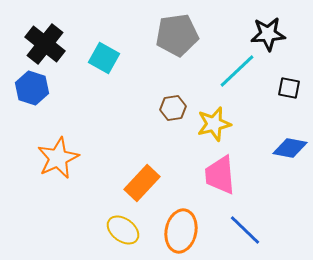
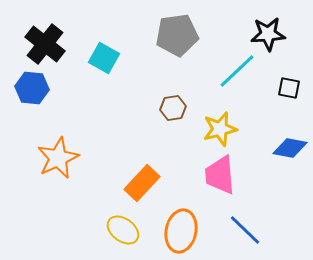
blue hexagon: rotated 12 degrees counterclockwise
yellow star: moved 6 px right, 5 px down
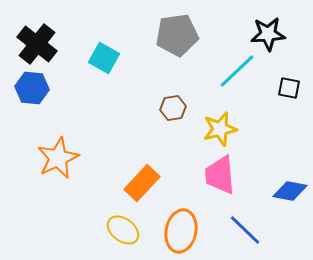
black cross: moved 8 px left
blue diamond: moved 43 px down
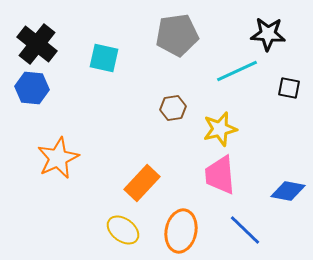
black star: rotated 8 degrees clockwise
cyan square: rotated 16 degrees counterclockwise
cyan line: rotated 18 degrees clockwise
blue diamond: moved 2 px left
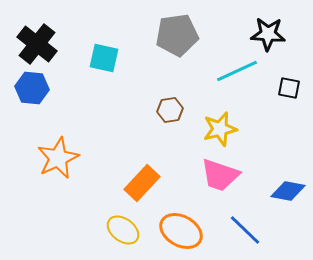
brown hexagon: moved 3 px left, 2 px down
pink trapezoid: rotated 66 degrees counterclockwise
orange ellipse: rotated 72 degrees counterclockwise
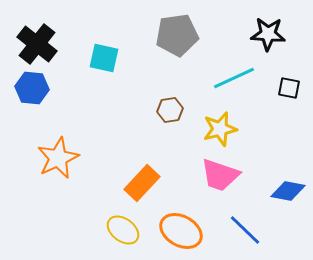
cyan line: moved 3 px left, 7 px down
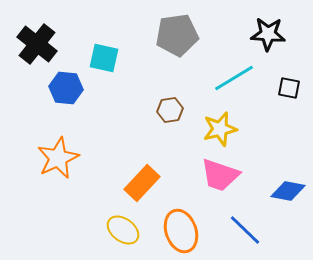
cyan line: rotated 6 degrees counterclockwise
blue hexagon: moved 34 px right
orange ellipse: rotated 42 degrees clockwise
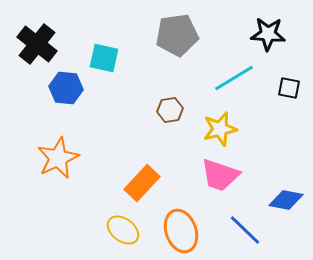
blue diamond: moved 2 px left, 9 px down
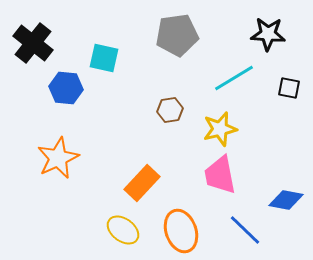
black cross: moved 4 px left, 1 px up
pink trapezoid: rotated 60 degrees clockwise
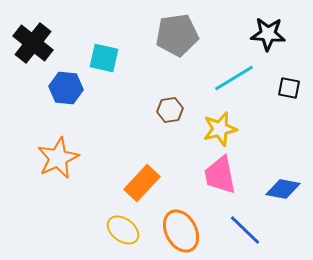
blue diamond: moved 3 px left, 11 px up
orange ellipse: rotated 9 degrees counterclockwise
